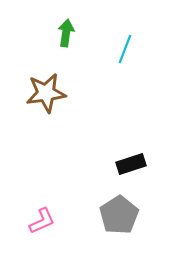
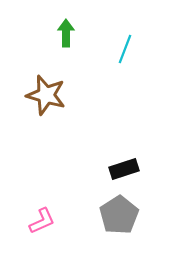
green arrow: rotated 8 degrees counterclockwise
brown star: moved 2 px down; rotated 24 degrees clockwise
black rectangle: moved 7 px left, 5 px down
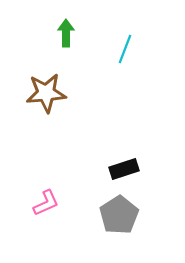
brown star: moved 2 px up; rotated 21 degrees counterclockwise
pink L-shape: moved 4 px right, 18 px up
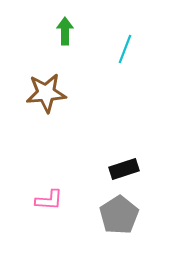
green arrow: moved 1 px left, 2 px up
pink L-shape: moved 3 px right, 3 px up; rotated 28 degrees clockwise
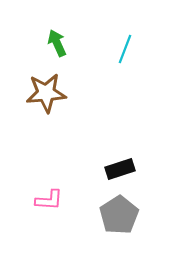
green arrow: moved 8 px left, 12 px down; rotated 24 degrees counterclockwise
black rectangle: moved 4 px left
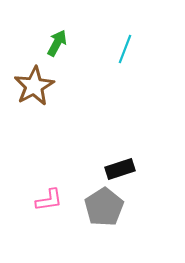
green arrow: rotated 52 degrees clockwise
brown star: moved 12 px left, 7 px up; rotated 24 degrees counterclockwise
pink L-shape: rotated 12 degrees counterclockwise
gray pentagon: moved 15 px left, 8 px up
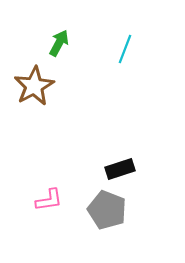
green arrow: moved 2 px right
gray pentagon: moved 3 px right, 3 px down; rotated 18 degrees counterclockwise
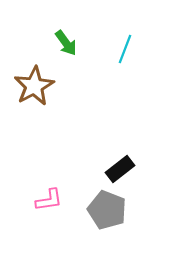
green arrow: moved 7 px right; rotated 116 degrees clockwise
black rectangle: rotated 20 degrees counterclockwise
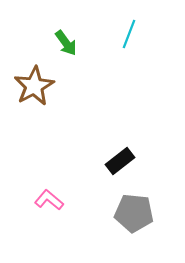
cyan line: moved 4 px right, 15 px up
black rectangle: moved 8 px up
pink L-shape: rotated 132 degrees counterclockwise
gray pentagon: moved 27 px right, 3 px down; rotated 15 degrees counterclockwise
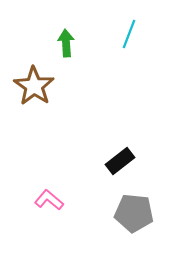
green arrow: rotated 148 degrees counterclockwise
brown star: rotated 9 degrees counterclockwise
